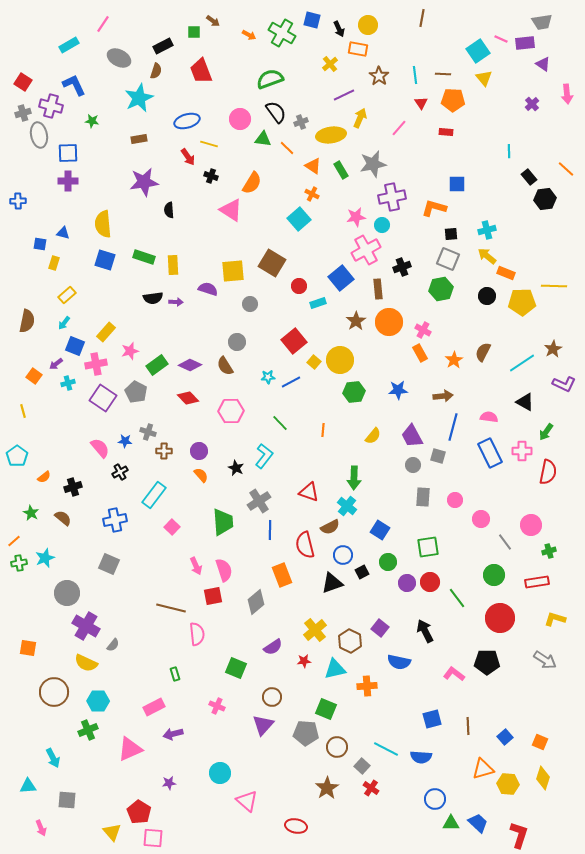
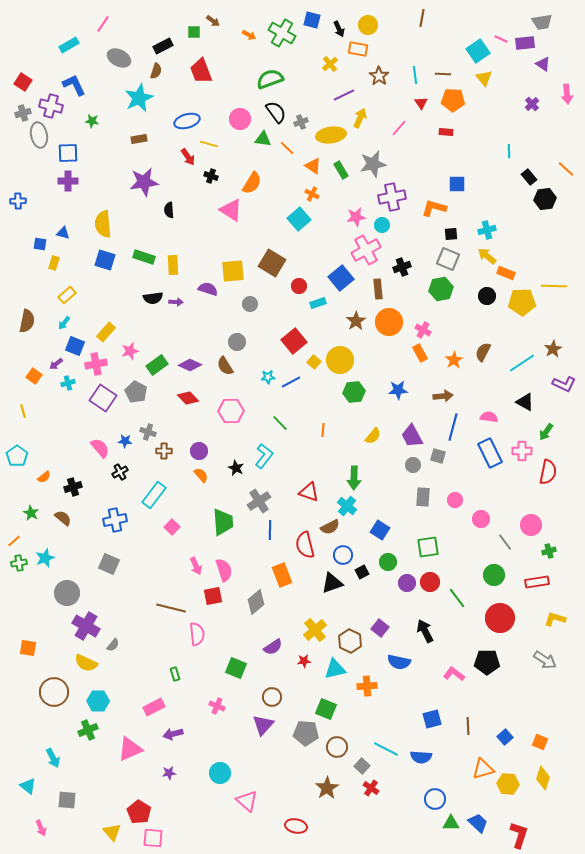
purple star at (169, 783): moved 10 px up
cyan triangle at (28, 786): rotated 42 degrees clockwise
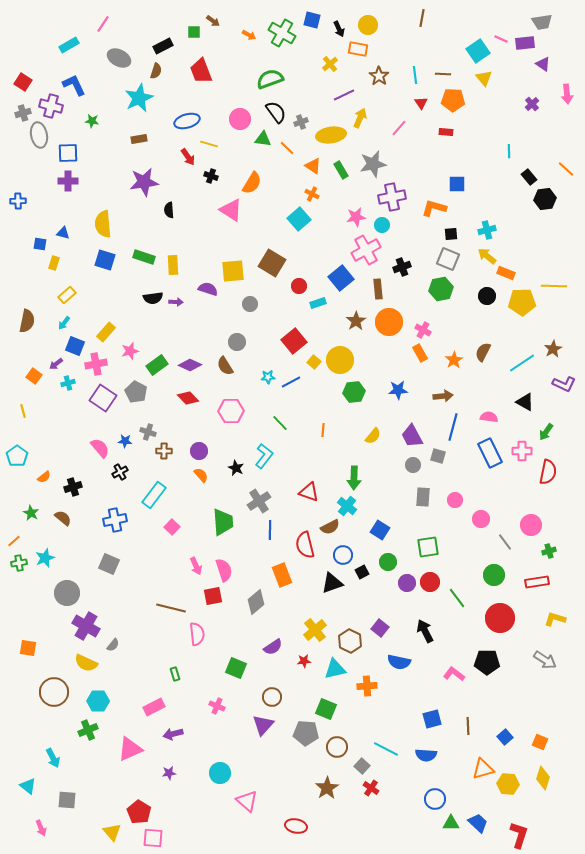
blue semicircle at (421, 757): moved 5 px right, 2 px up
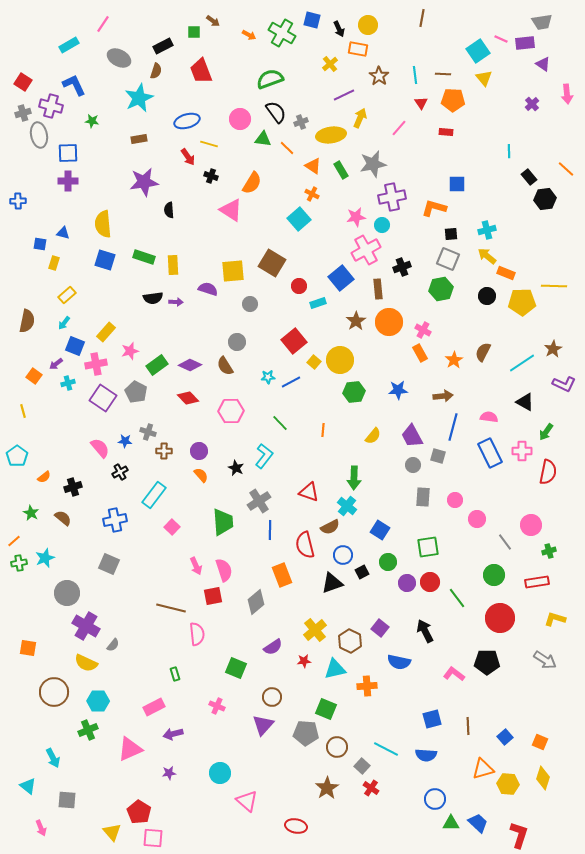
pink circle at (481, 519): moved 4 px left
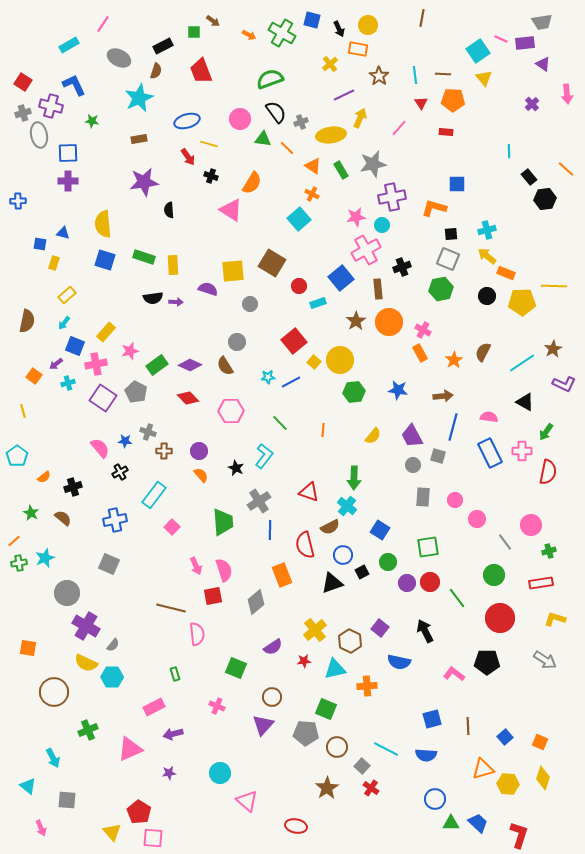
blue star at (398, 390): rotated 12 degrees clockwise
red rectangle at (537, 582): moved 4 px right, 1 px down
cyan hexagon at (98, 701): moved 14 px right, 24 px up
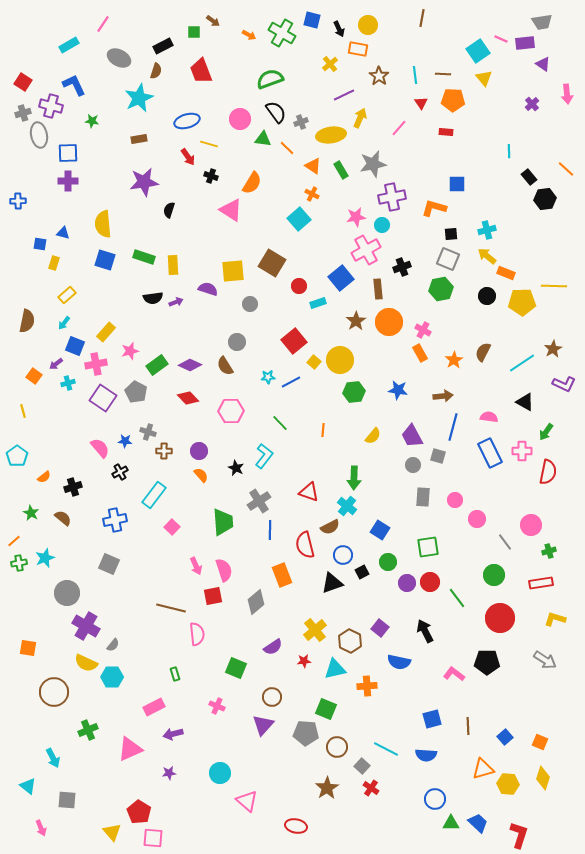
black semicircle at (169, 210): rotated 21 degrees clockwise
purple arrow at (176, 302): rotated 24 degrees counterclockwise
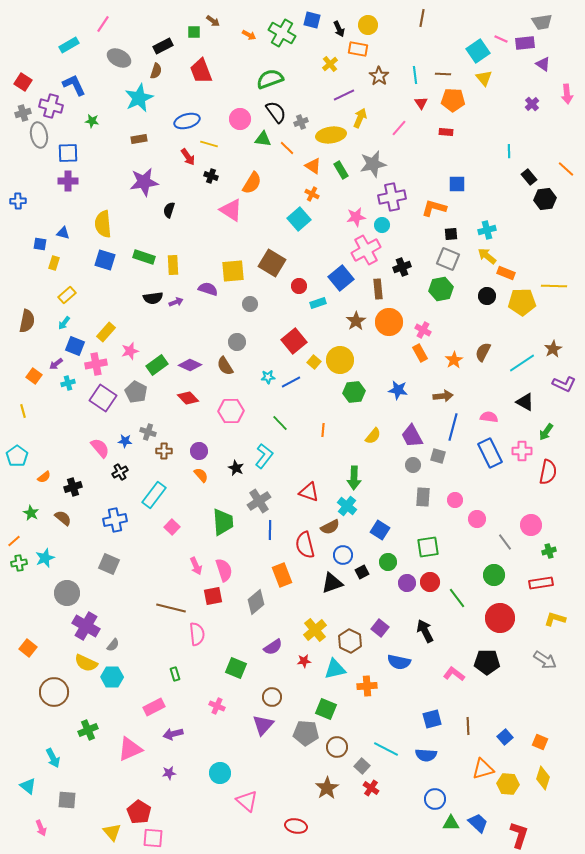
orange square at (28, 648): rotated 30 degrees clockwise
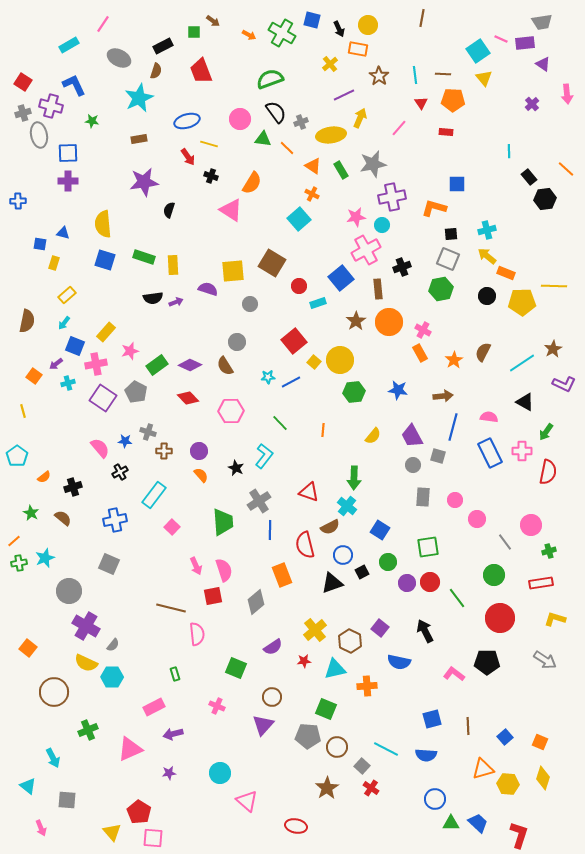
gray circle at (67, 593): moved 2 px right, 2 px up
gray pentagon at (306, 733): moved 2 px right, 3 px down
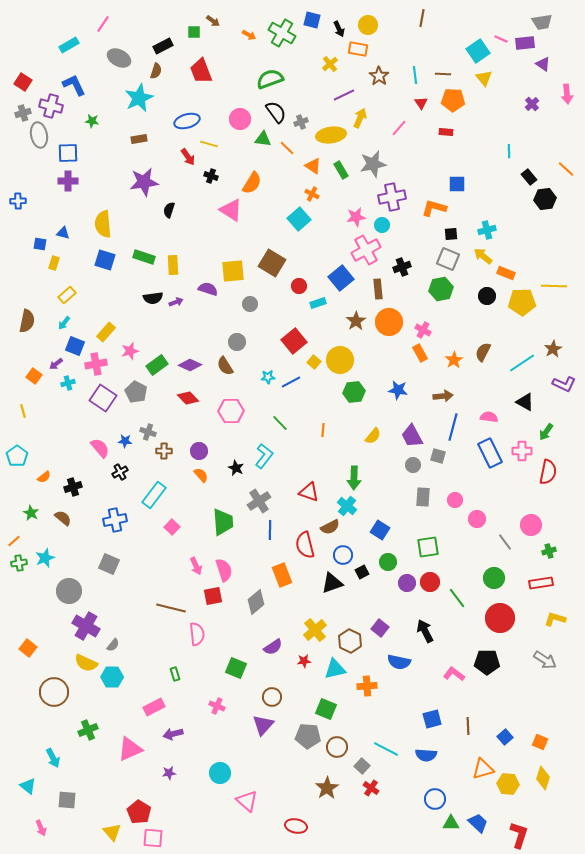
yellow arrow at (487, 256): moved 4 px left
green circle at (494, 575): moved 3 px down
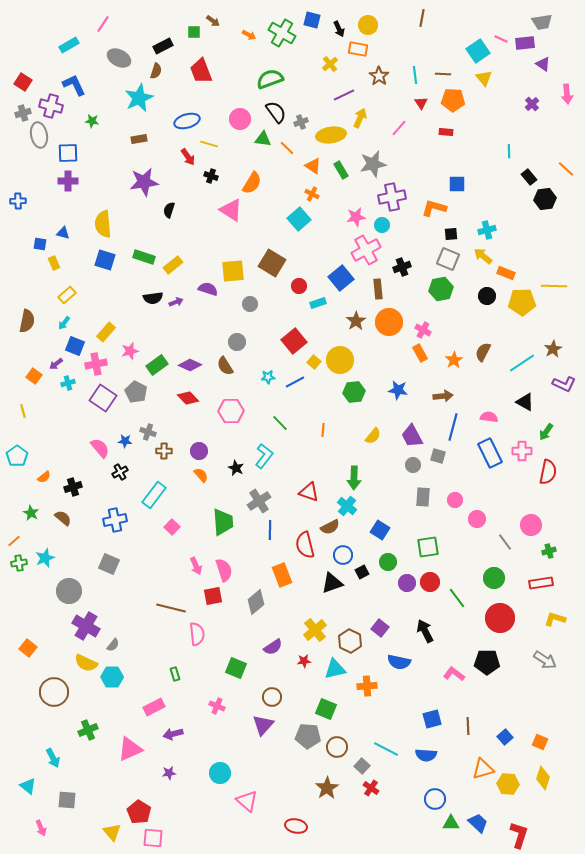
yellow rectangle at (54, 263): rotated 40 degrees counterclockwise
yellow rectangle at (173, 265): rotated 54 degrees clockwise
blue line at (291, 382): moved 4 px right
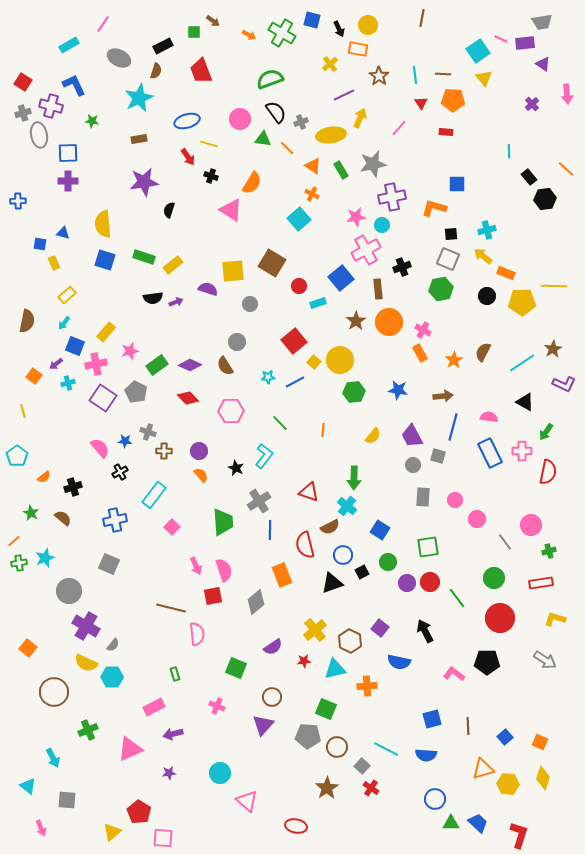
yellow triangle at (112, 832): rotated 30 degrees clockwise
pink square at (153, 838): moved 10 px right
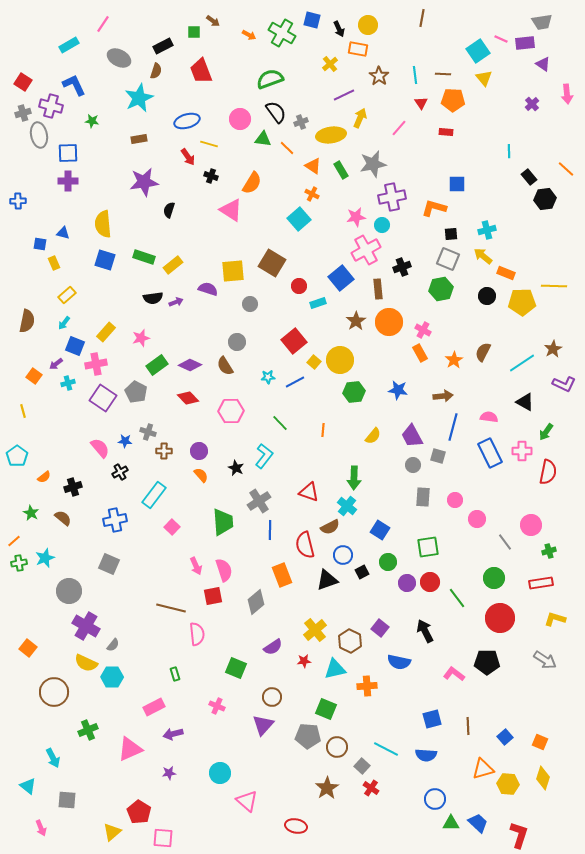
pink star at (130, 351): moved 11 px right, 13 px up
black triangle at (332, 583): moved 5 px left, 3 px up
